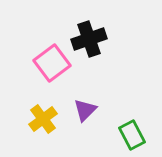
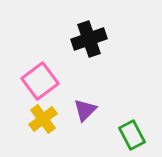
pink square: moved 12 px left, 18 px down
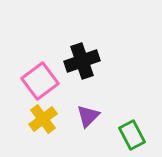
black cross: moved 7 px left, 22 px down
purple triangle: moved 3 px right, 6 px down
